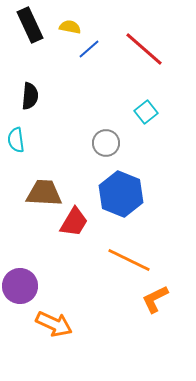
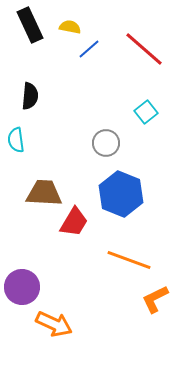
orange line: rotated 6 degrees counterclockwise
purple circle: moved 2 px right, 1 px down
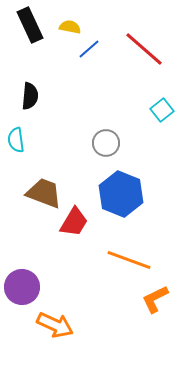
cyan square: moved 16 px right, 2 px up
brown trapezoid: rotated 18 degrees clockwise
orange arrow: moved 1 px right, 1 px down
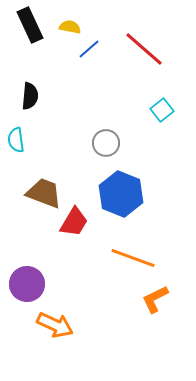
orange line: moved 4 px right, 2 px up
purple circle: moved 5 px right, 3 px up
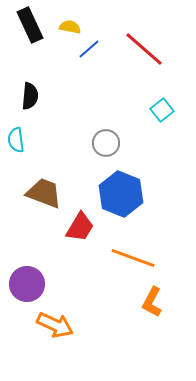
red trapezoid: moved 6 px right, 5 px down
orange L-shape: moved 3 px left, 3 px down; rotated 36 degrees counterclockwise
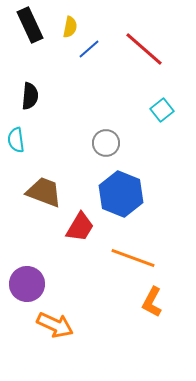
yellow semicircle: rotated 90 degrees clockwise
brown trapezoid: moved 1 px up
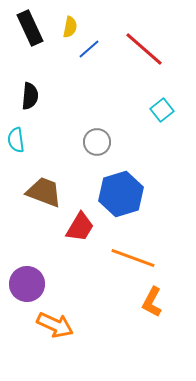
black rectangle: moved 3 px down
gray circle: moved 9 px left, 1 px up
blue hexagon: rotated 21 degrees clockwise
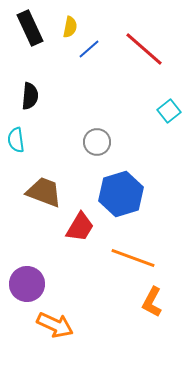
cyan square: moved 7 px right, 1 px down
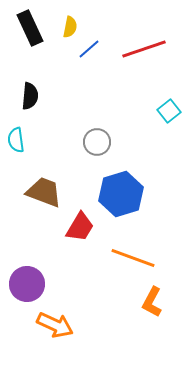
red line: rotated 60 degrees counterclockwise
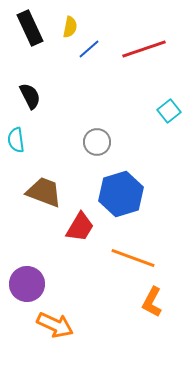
black semicircle: rotated 32 degrees counterclockwise
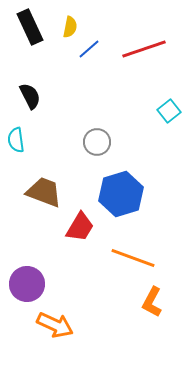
black rectangle: moved 1 px up
